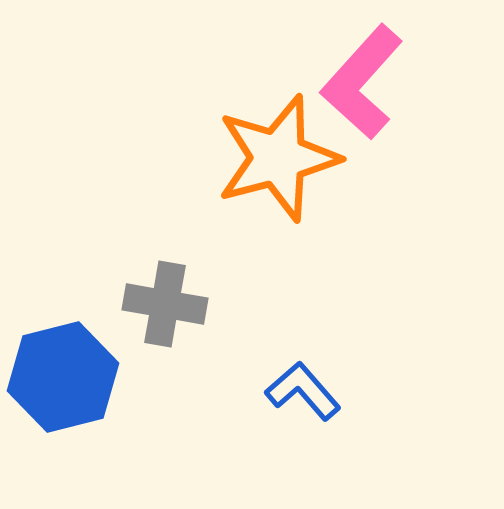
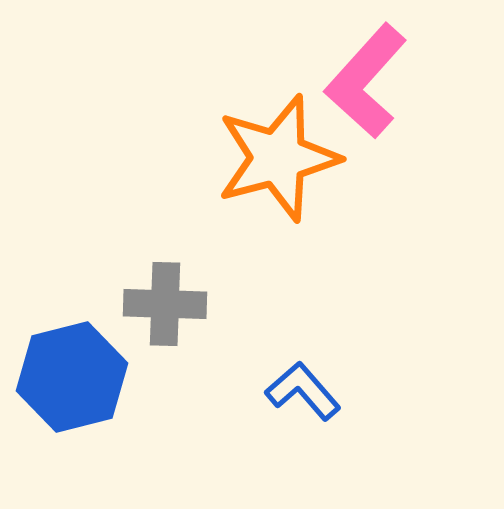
pink L-shape: moved 4 px right, 1 px up
gray cross: rotated 8 degrees counterclockwise
blue hexagon: moved 9 px right
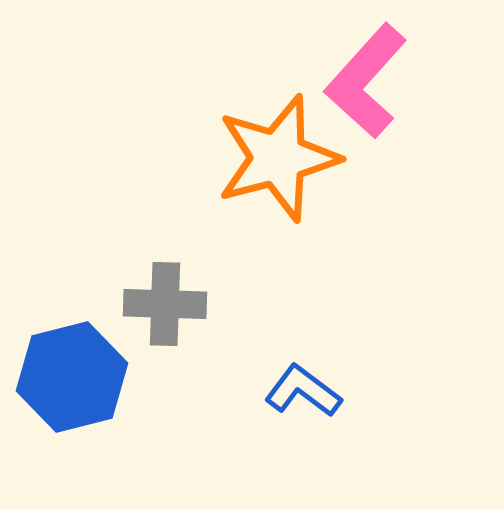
blue L-shape: rotated 12 degrees counterclockwise
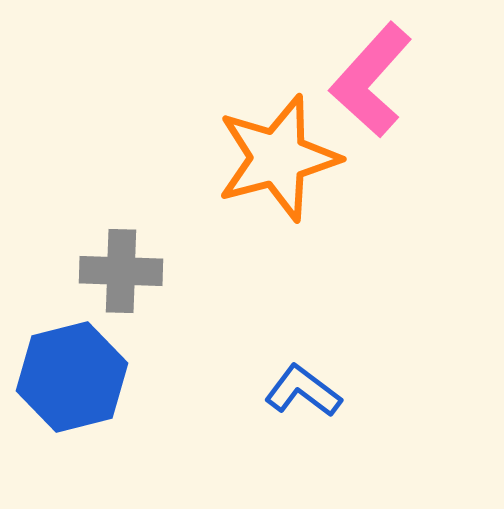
pink L-shape: moved 5 px right, 1 px up
gray cross: moved 44 px left, 33 px up
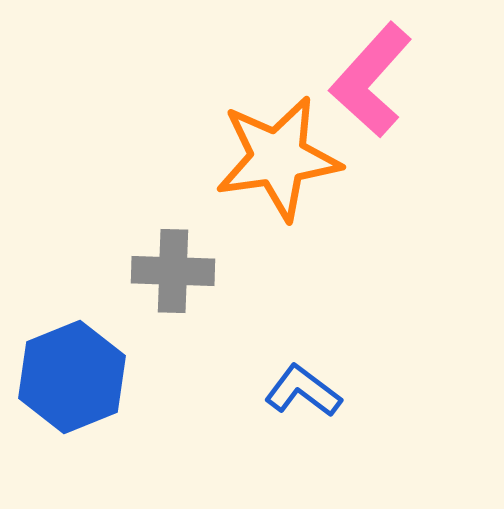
orange star: rotated 7 degrees clockwise
gray cross: moved 52 px right
blue hexagon: rotated 8 degrees counterclockwise
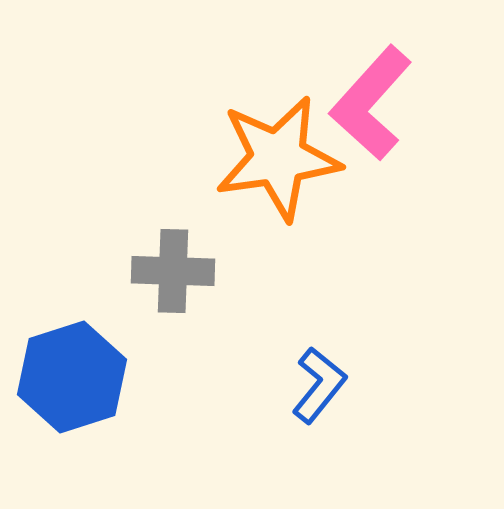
pink L-shape: moved 23 px down
blue hexagon: rotated 4 degrees clockwise
blue L-shape: moved 16 px right, 6 px up; rotated 92 degrees clockwise
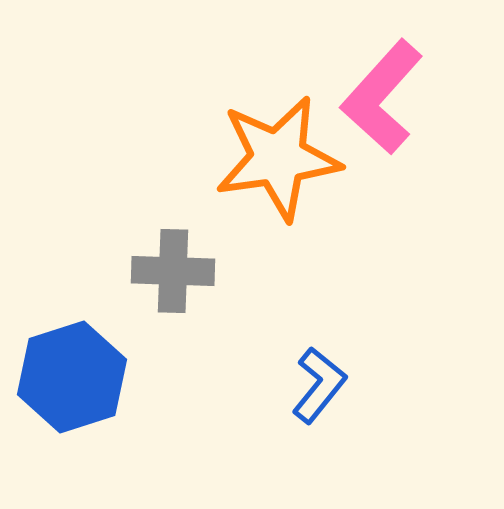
pink L-shape: moved 11 px right, 6 px up
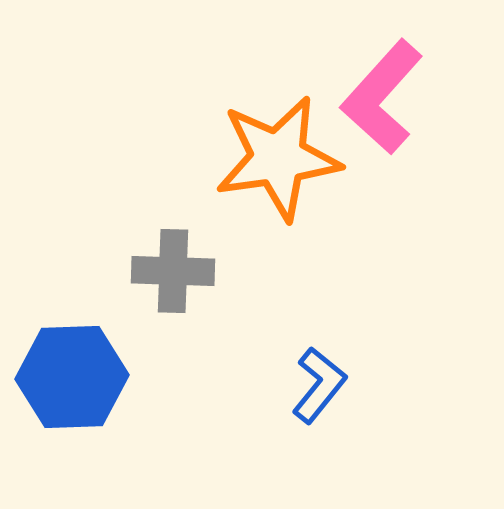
blue hexagon: rotated 16 degrees clockwise
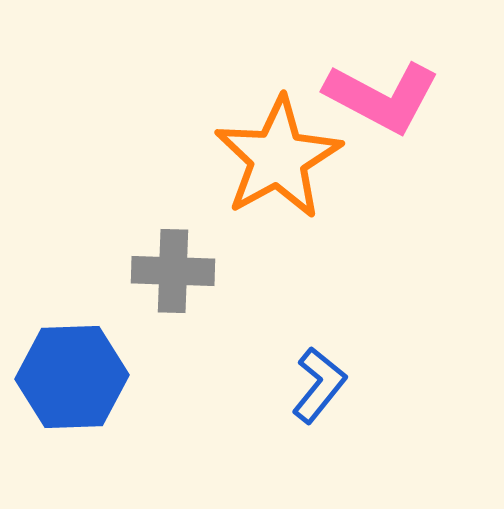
pink L-shape: rotated 104 degrees counterclockwise
orange star: rotated 21 degrees counterclockwise
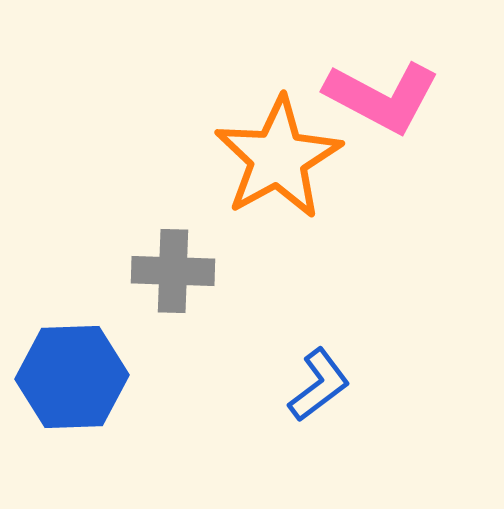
blue L-shape: rotated 14 degrees clockwise
